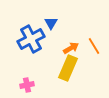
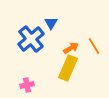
blue cross: rotated 12 degrees counterclockwise
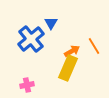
orange arrow: moved 1 px right, 3 px down
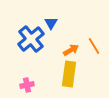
orange arrow: moved 1 px left, 1 px up
yellow rectangle: moved 1 px right, 6 px down; rotated 15 degrees counterclockwise
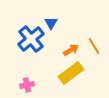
yellow rectangle: moved 2 px right, 1 px up; rotated 45 degrees clockwise
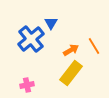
yellow rectangle: rotated 15 degrees counterclockwise
